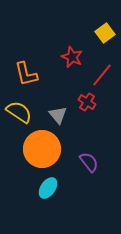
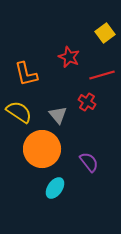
red star: moved 3 px left
red line: rotated 35 degrees clockwise
cyan ellipse: moved 7 px right
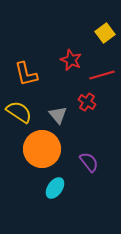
red star: moved 2 px right, 3 px down
